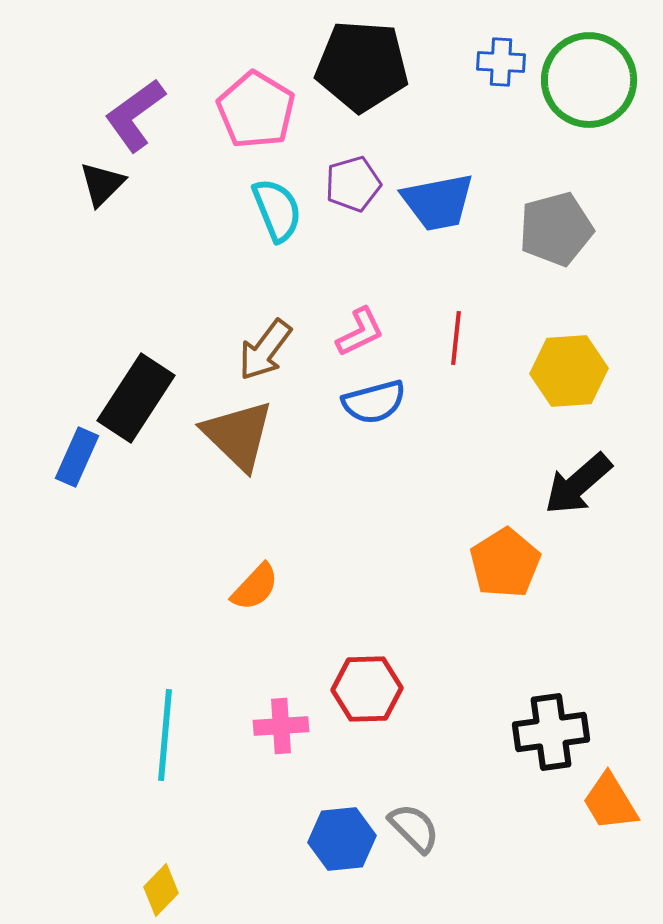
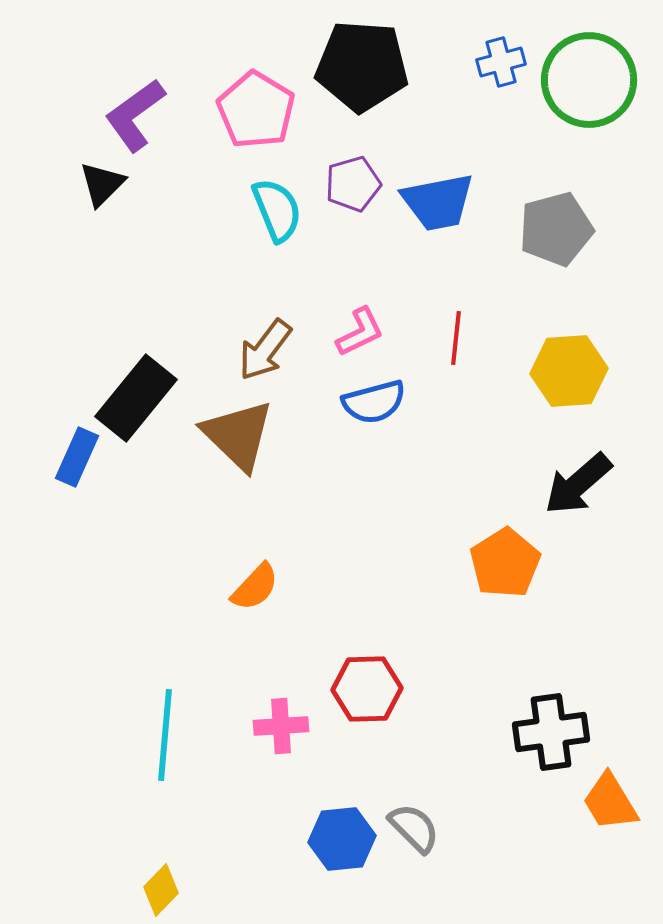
blue cross: rotated 18 degrees counterclockwise
black rectangle: rotated 6 degrees clockwise
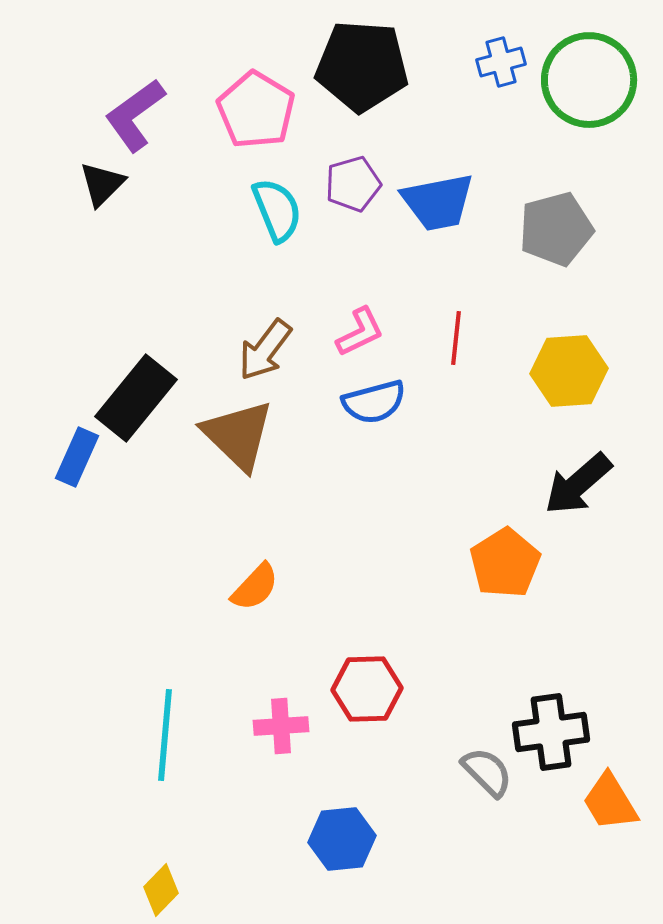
gray semicircle: moved 73 px right, 56 px up
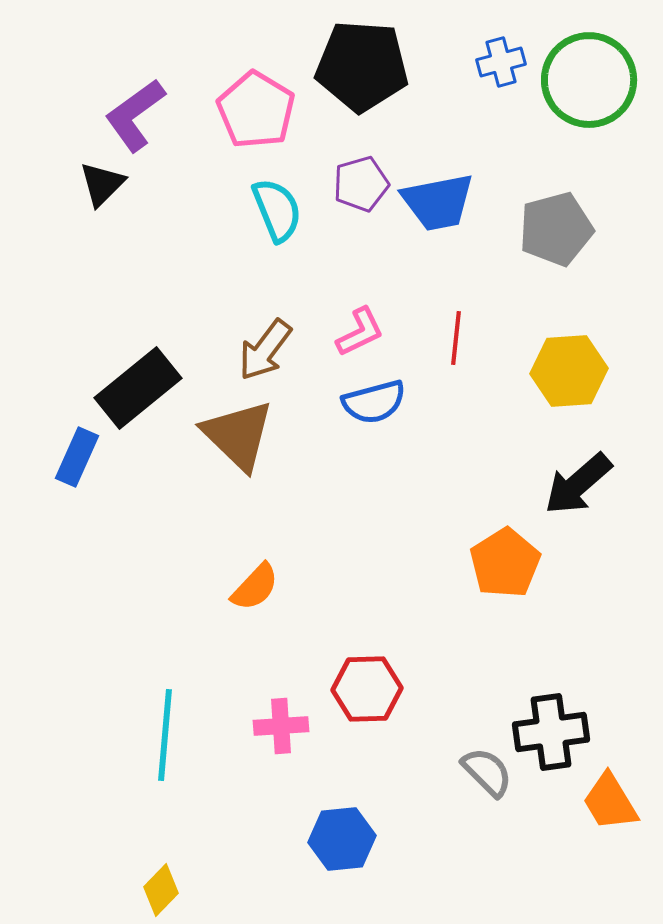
purple pentagon: moved 8 px right
black rectangle: moved 2 px right, 10 px up; rotated 12 degrees clockwise
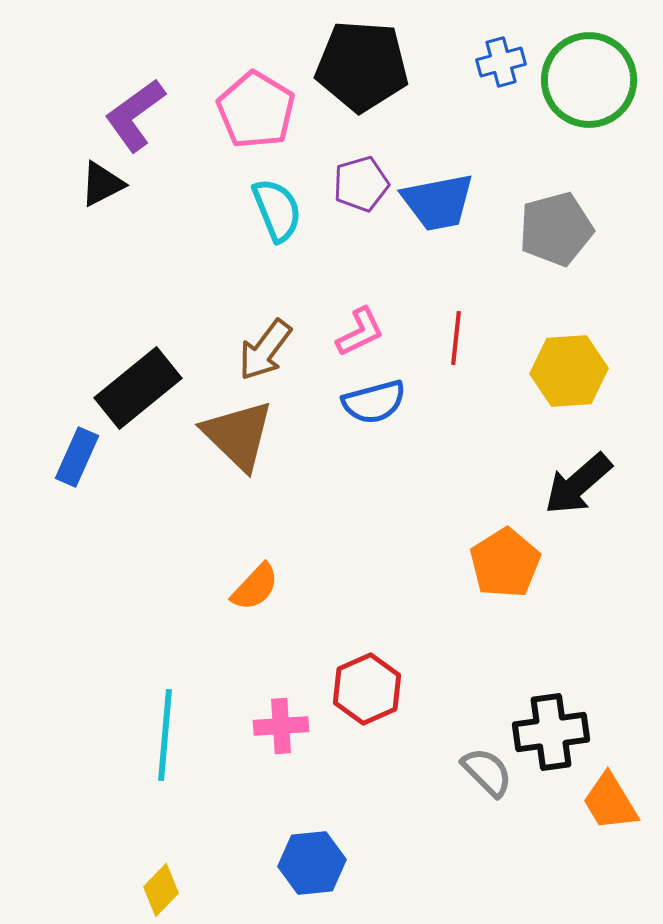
black triangle: rotated 18 degrees clockwise
red hexagon: rotated 22 degrees counterclockwise
blue hexagon: moved 30 px left, 24 px down
